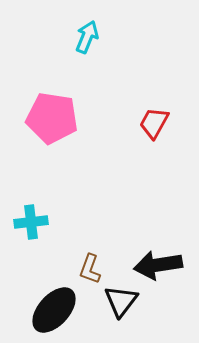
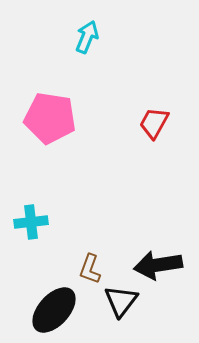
pink pentagon: moved 2 px left
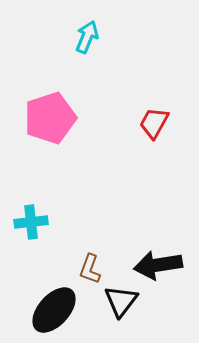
pink pentagon: rotated 27 degrees counterclockwise
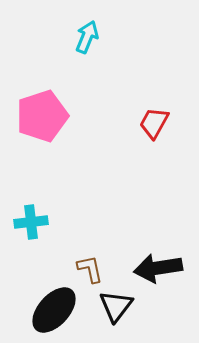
pink pentagon: moved 8 px left, 2 px up
black arrow: moved 3 px down
brown L-shape: rotated 148 degrees clockwise
black triangle: moved 5 px left, 5 px down
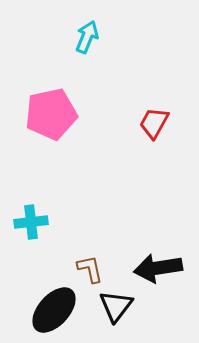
pink pentagon: moved 9 px right, 2 px up; rotated 6 degrees clockwise
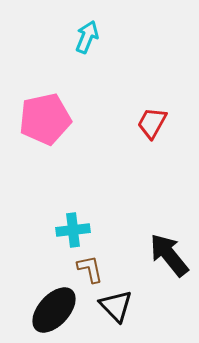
pink pentagon: moved 6 px left, 5 px down
red trapezoid: moved 2 px left
cyan cross: moved 42 px right, 8 px down
black arrow: moved 11 px right, 13 px up; rotated 60 degrees clockwise
black triangle: rotated 21 degrees counterclockwise
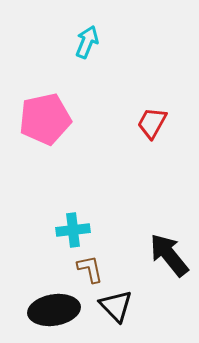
cyan arrow: moved 5 px down
black ellipse: rotated 39 degrees clockwise
